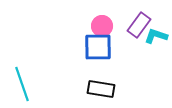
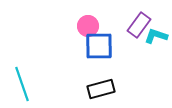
pink circle: moved 14 px left
blue square: moved 1 px right, 1 px up
black rectangle: rotated 24 degrees counterclockwise
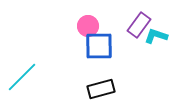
cyan line: moved 7 px up; rotated 64 degrees clockwise
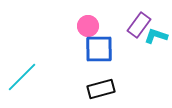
blue square: moved 3 px down
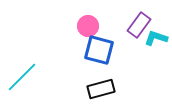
cyan L-shape: moved 2 px down
blue square: moved 1 px down; rotated 16 degrees clockwise
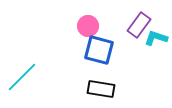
black rectangle: rotated 24 degrees clockwise
